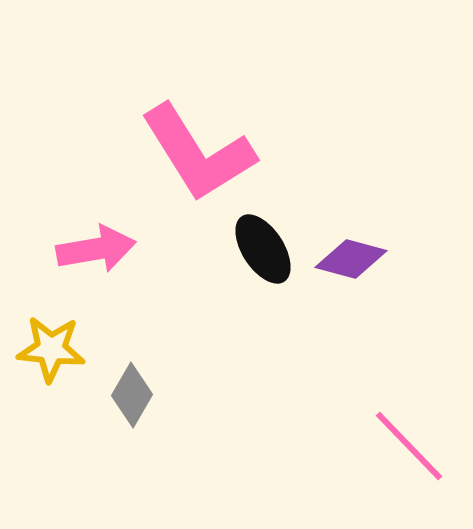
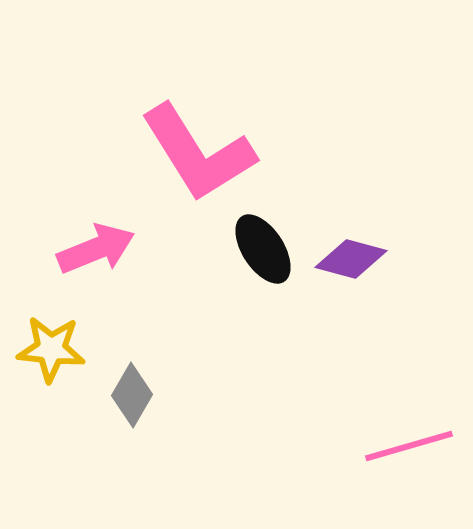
pink arrow: rotated 12 degrees counterclockwise
pink line: rotated 62 degrees counterclockwise
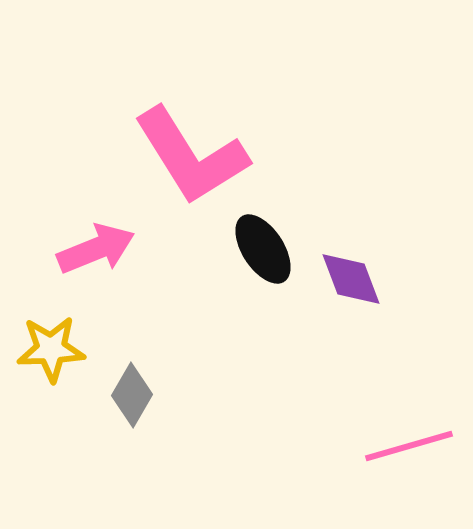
pink L-shape: moved 7 px left, 3 px down
purple diamond: moved 20 px down; rotated 54 degrees clockwise
yellow star: rotated 8 degrees counterclockwise
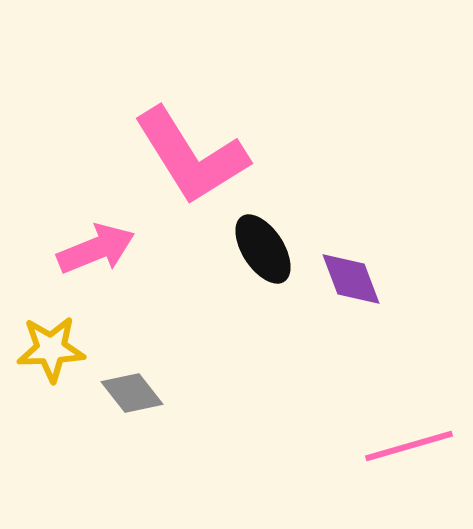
gray diamond: moved 2 px up; rotated 68 degrees counterclockwise
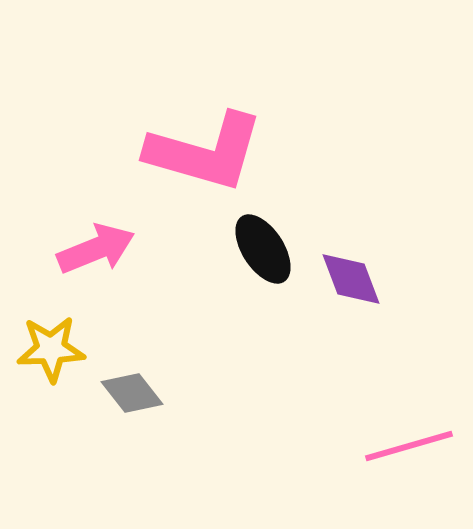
pink L-shape: moved 14 px right, 4 px up; rotated 42 degrees counterclockwise
